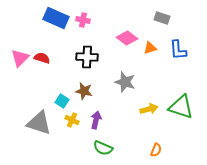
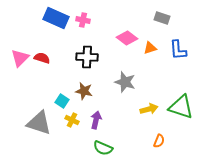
orange semicircle: moved 3 px right, 9 px up
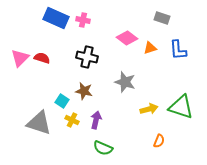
black cross: rotated 10 degrees clockwise
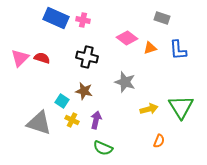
green triangle: rotated 40 degrees clockwise
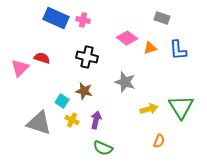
pink triangle: moved 10 px down
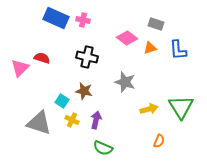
gray rectangle: moved 6 px left, 6 px down
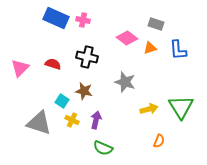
red semicircle: moved 11 px right, 6 px down
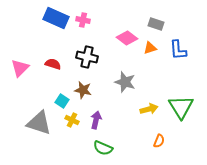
brown star: moved 1 px left, 1 px up
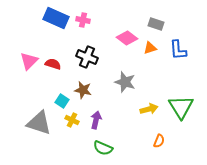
black cross: rotated 10 degrees clockwise
pink triangle: moved 9 px right, 7 px up
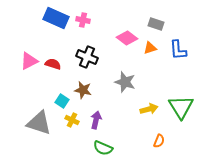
pink triangle: rotated 18 degrees clockwise
